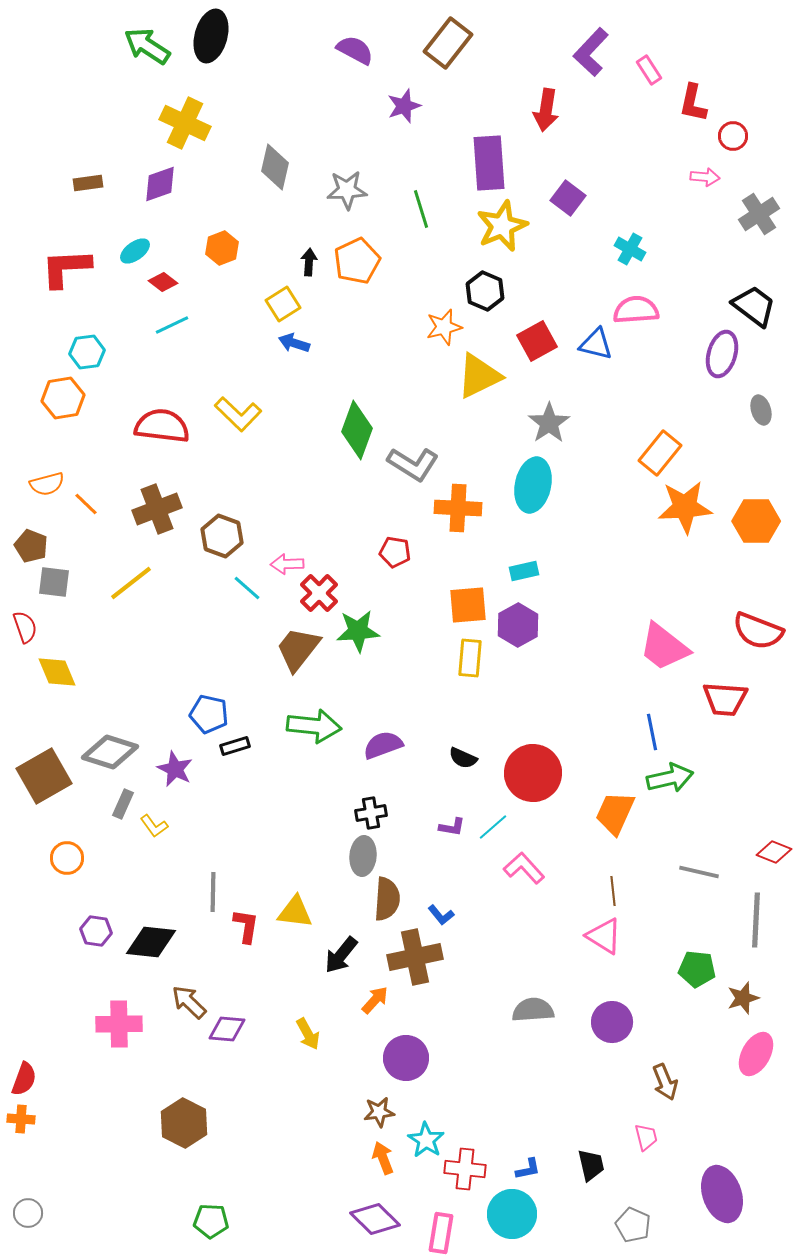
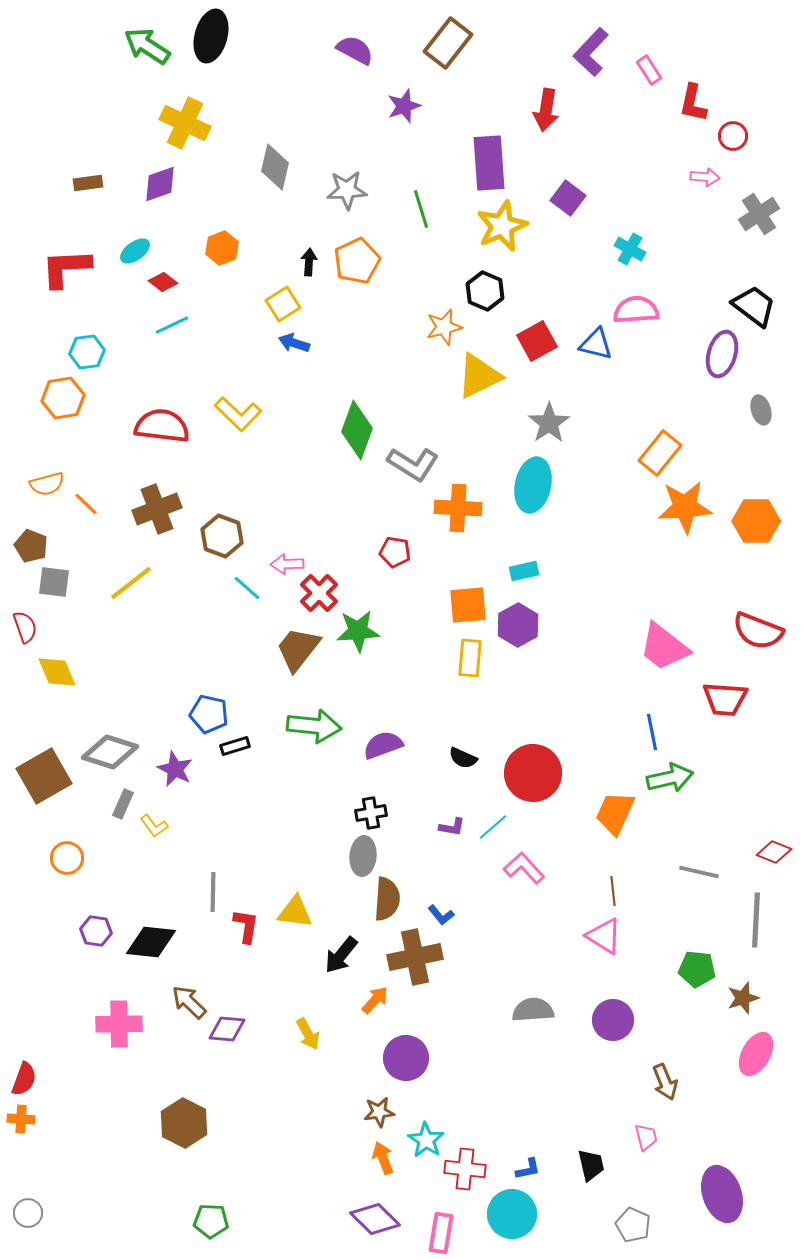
purple circle at (612, 1022): moved 1 px right, 2 px up
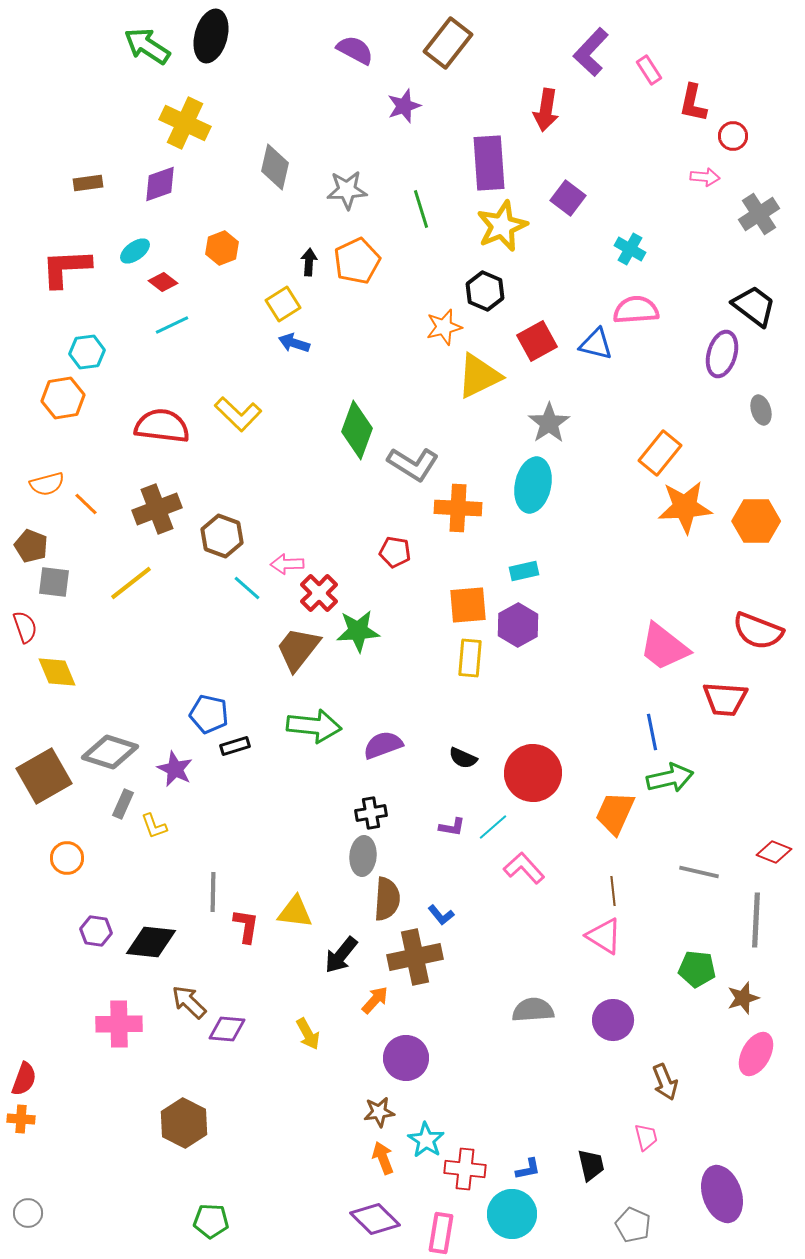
yellow L-shape at (154, 826): rotated 16 degrees clockwise
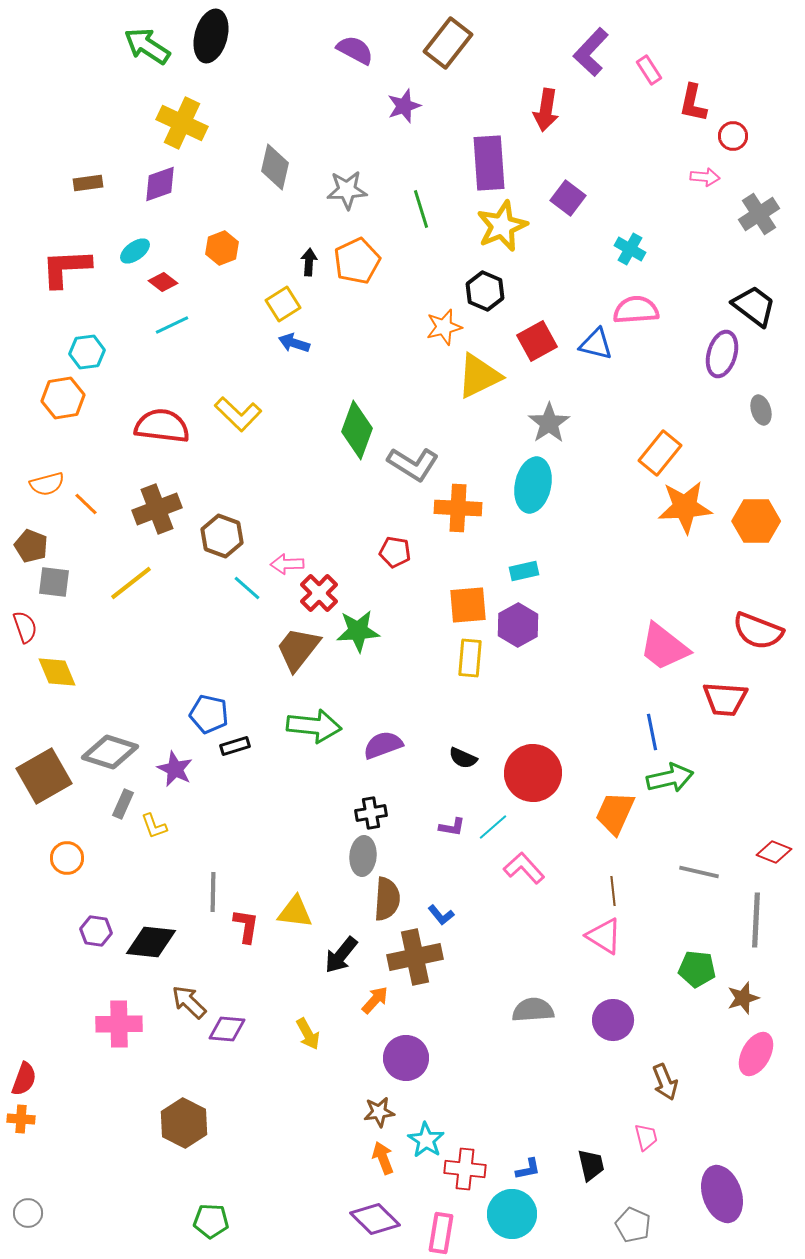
yellow cross at (185, 123): moved 3 px left
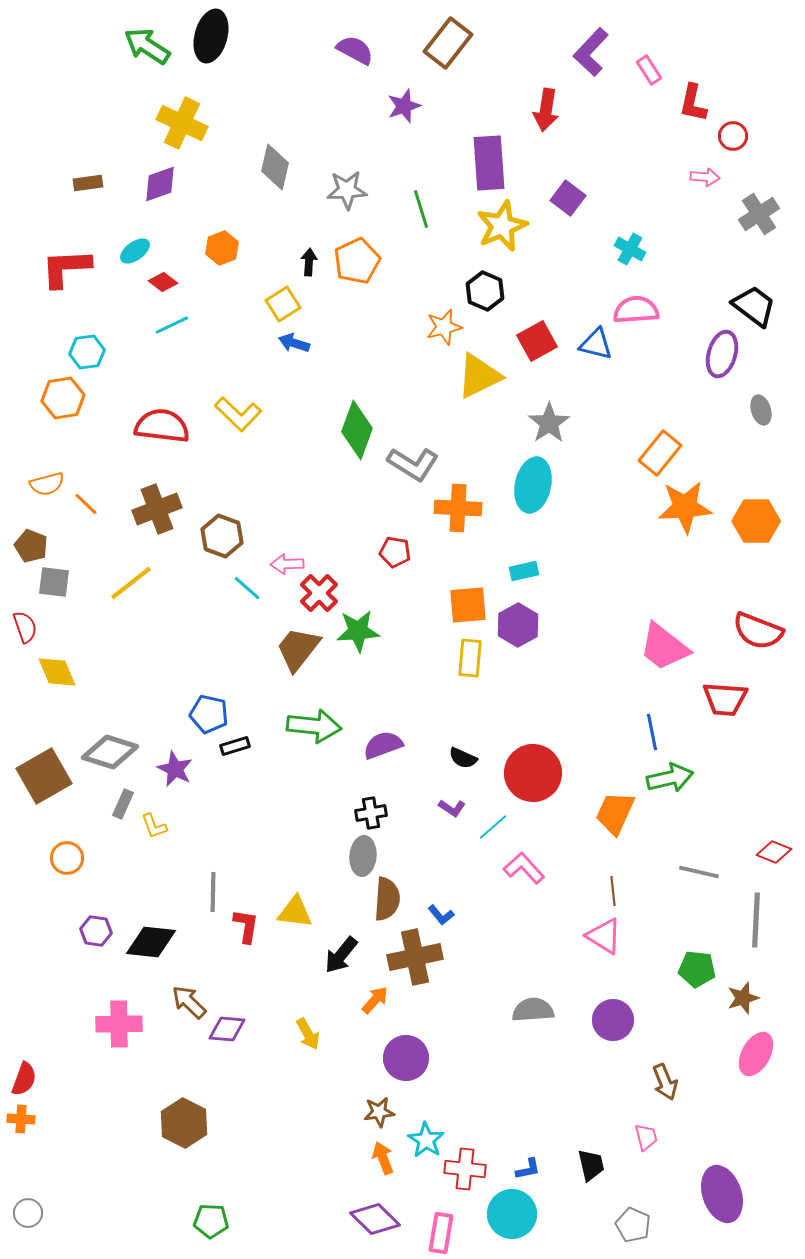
purple L-shape at (452, 827): moved 19 px up; rotated 24 degrees clockwise
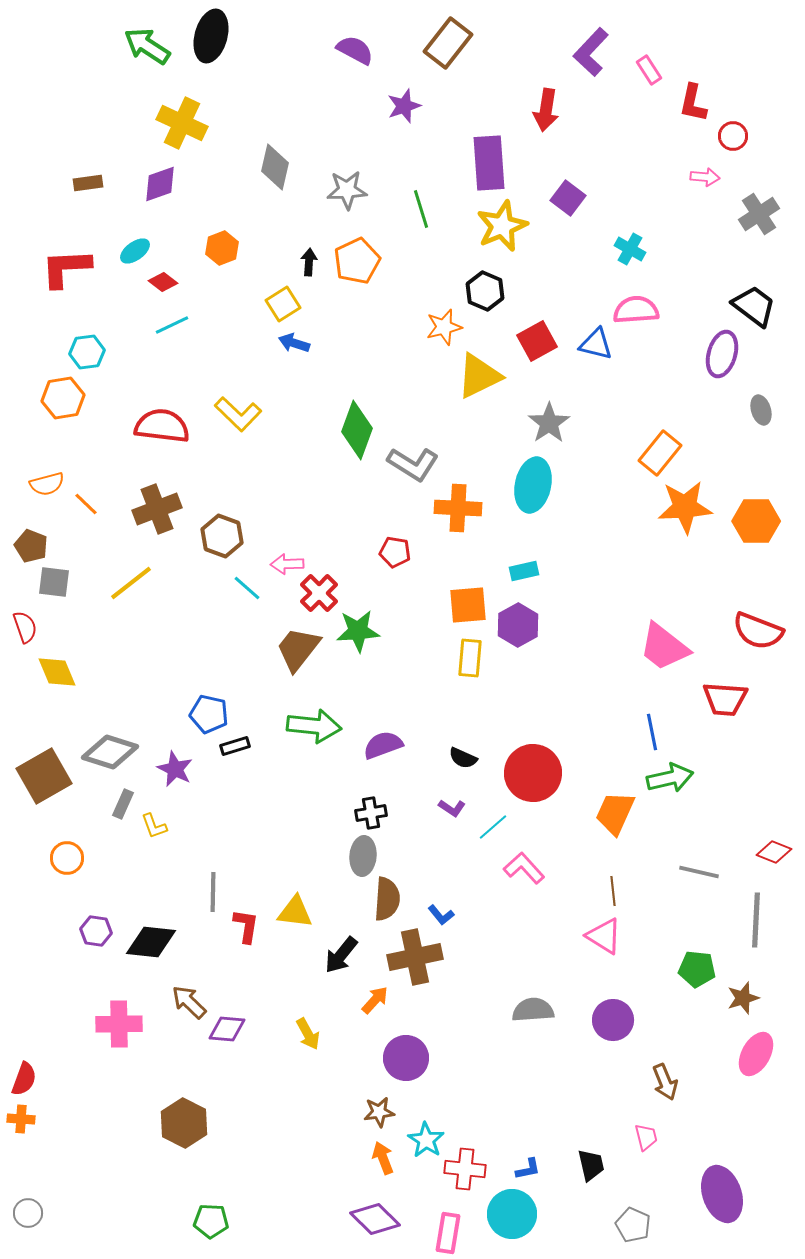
pink rectangle at (441, 1233): moved 7 px right
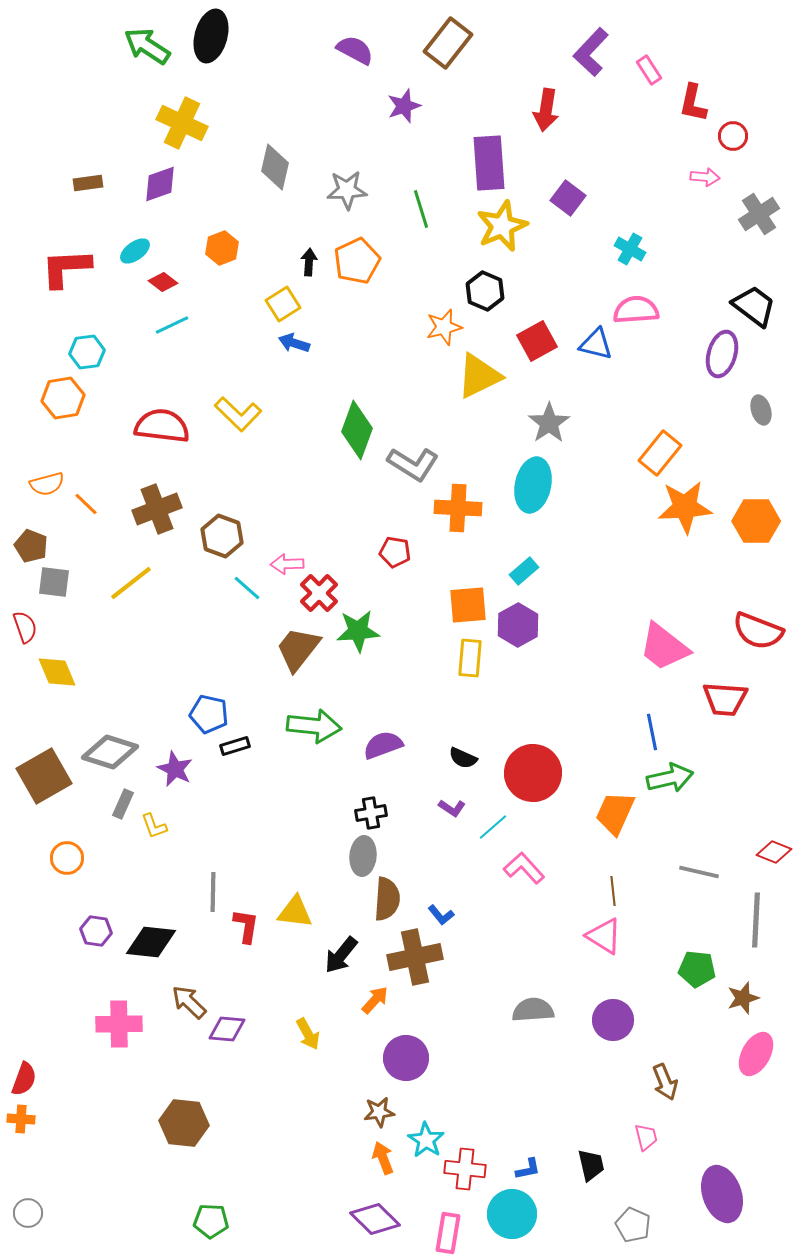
cyan rectangle at (524, 571): rotated 28 degrees counterclockwise
brown hexagon at (184, 1123): rotated 21 degrees counterclockwise
